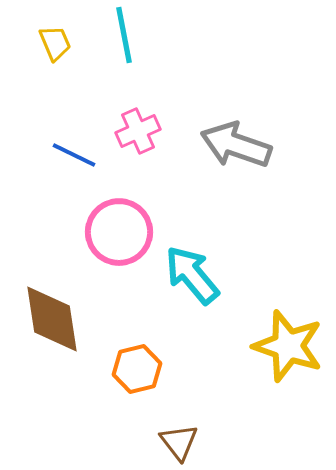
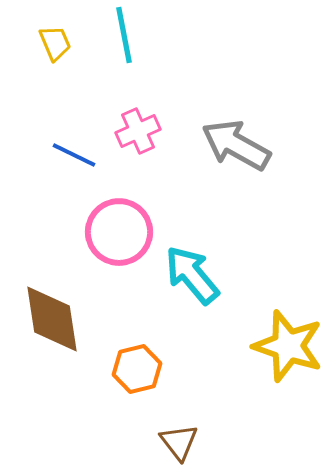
gray arrow: rotated 10 degrees clockwise
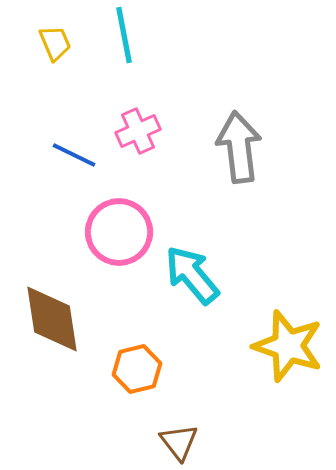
gray arrow: moved 3 px right, 2 px down; rotated 54 degrees clockwise
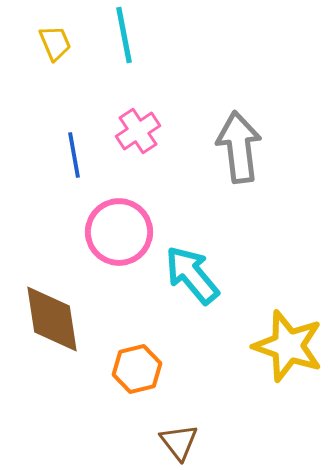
pink cross: rotated 9 degrees counterclockwise
blue line: rotated 54 degrees clockwise
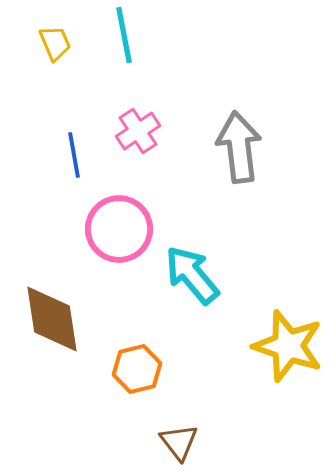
pink circle: moved 3 px up
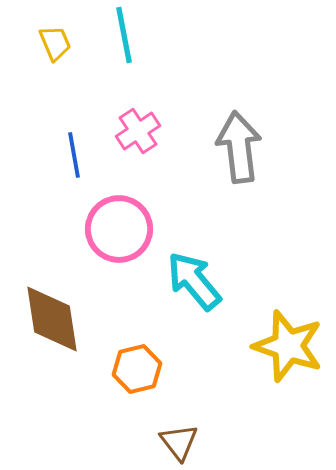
cyan arrow: moved 2 px right, 6 px down
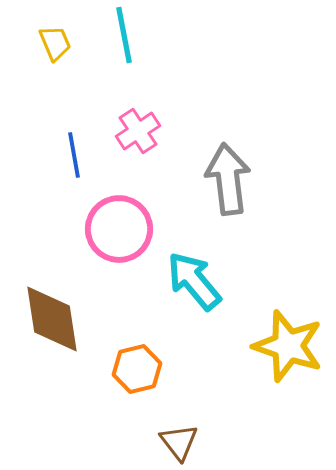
gray arrow: moved 11 px left, 32 px down
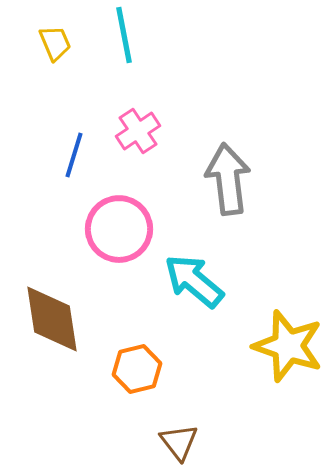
blue line: rotated 27 degrees clockwise
cyan arrow: rotated 10 degrees counterclockwise
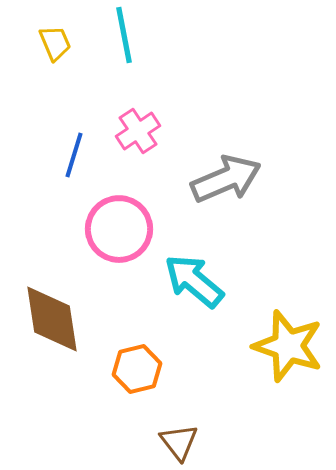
gray arrow: moved 2 px left; rotated 74 degrees clockwise
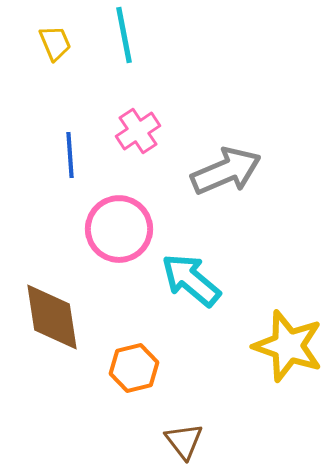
blue line: moved 4 px left; rotated 21 degrees counterclockwise
gray arrow: moved 8 px up
cyan arrow: moved 3 px left, 1 px up
brown diamond: moved 2 px up
orange hexagon: moved 3 px left, 1 px up
brown triangle: moved 5 px right, 1 px up
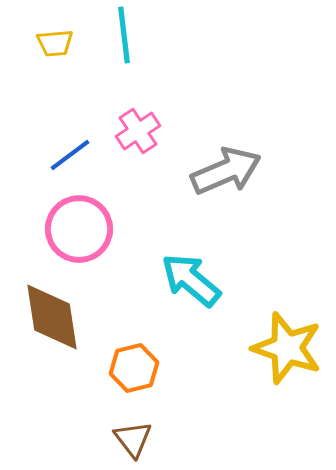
cyan line: rotated 4 degrees clockwise
yellow trapezoid: rotated 108 degrees clockwise
blue line: rotated 57 degrees clockwise
pink circle: moved 40 px left
yellow star: moved 1 px left, 2 px down
brown triangle: moved 51 px left, 2 px up
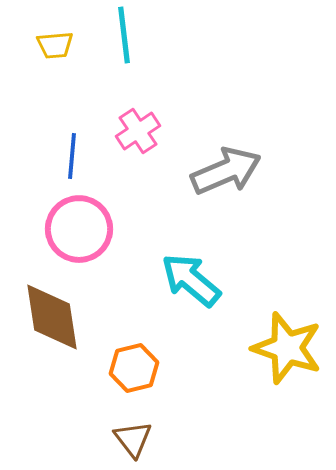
yellow trapezoid: moved 2 px down
blue line: moved 2 px right, 1 px down; rotated 48 degrees counterclockwise
